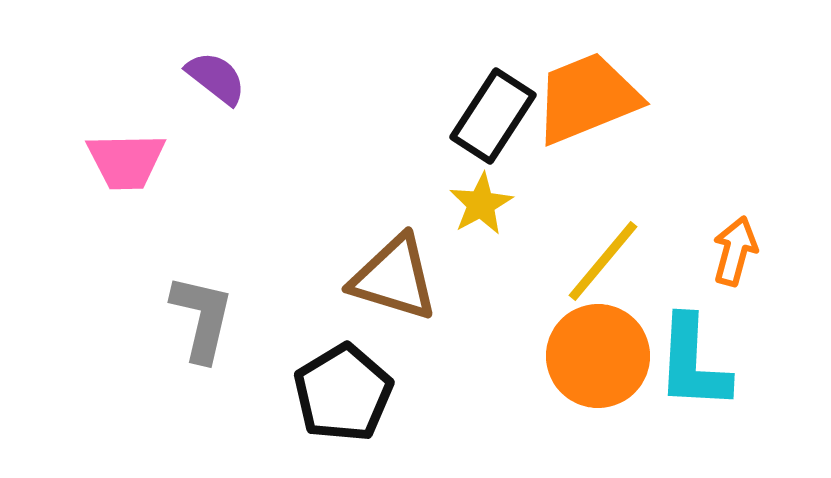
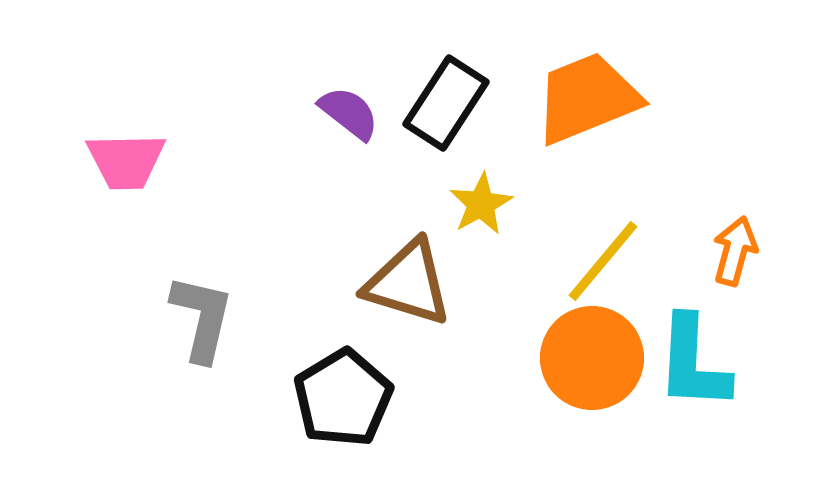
purple semicircle: moved 133 px right, 35 px down
black rectangle: moved 47 px left, 13 px up
brown triangle: moved 14 px right, 5 px down
orange circle: moved 6 px left, 2 px down
black pentagon: moved 5 px down
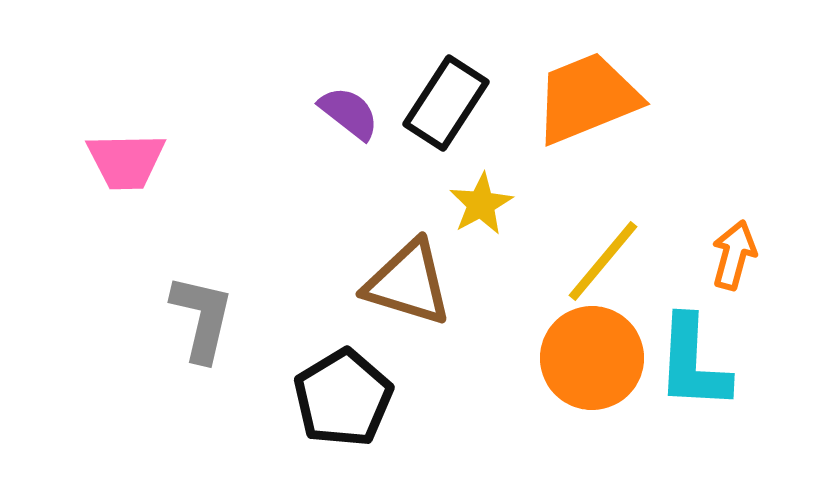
orange arrow: moved 1 px left, 4 px down
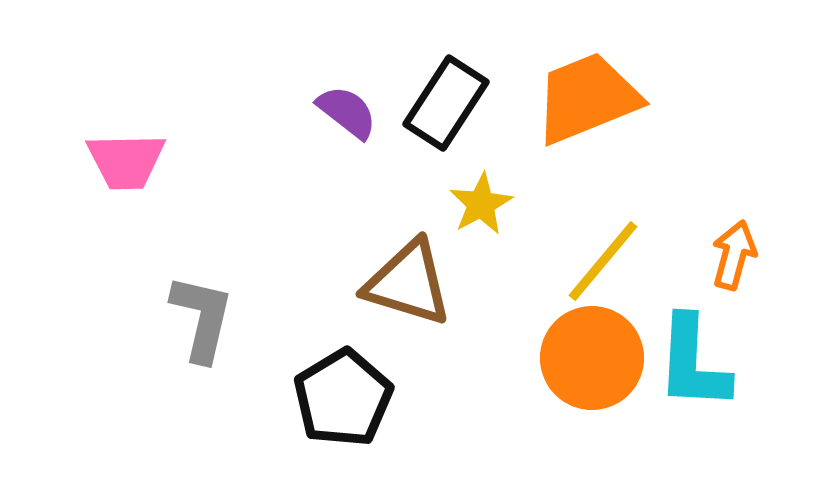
purple semicircle: moved 2 px left, 1 px up
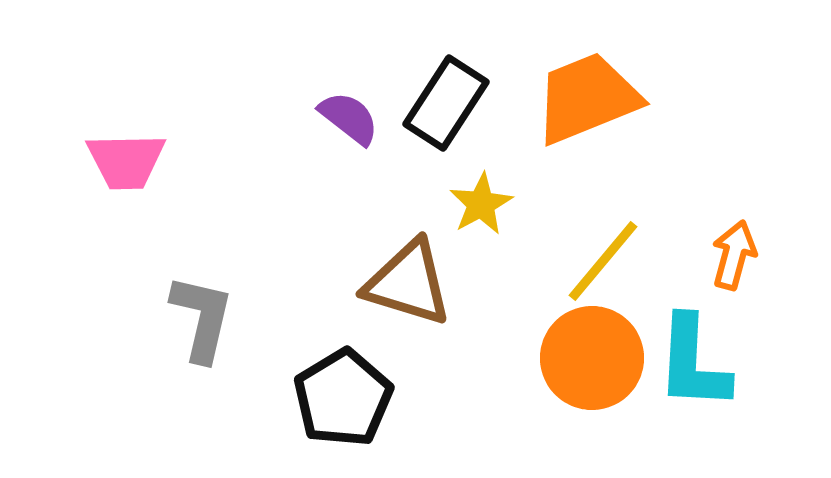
purple semicircle: moved 2 px right, 6 px down
